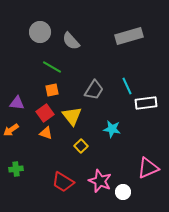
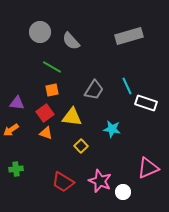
white rectangle: rotated 25 degrees clockwise
yellow triangle: moved 1 px down; rotated 45 degrees counterclockwise
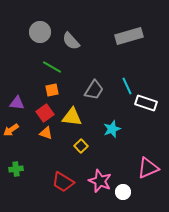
cyan star: rotated 30 degrees counterclockwise
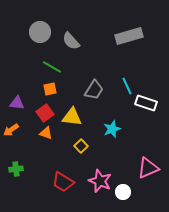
orange square: moved 2 px left, 1 px up
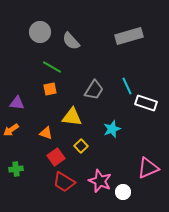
red square: moved 11 px right, 44 px down
red trapezoid: moved 1 px right
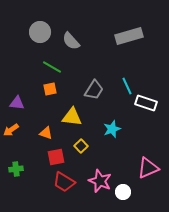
red square: rotated 24 degrees clockwise
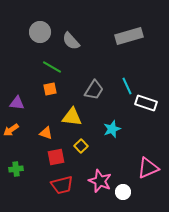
red trapezoid: moved 2 px left, 3 px down; rotated 45 degrees counterclockwise
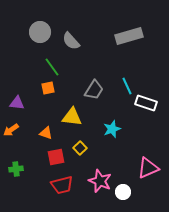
green line: rotated 24 degrees clockwise
orange square: moved 2 px left, 1 px up
yellow square: moved 1 px left, 2 px down
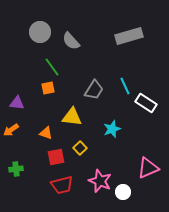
cyan line: moved 2 px left
white rectangle: rotated 15 degrees clockwise
